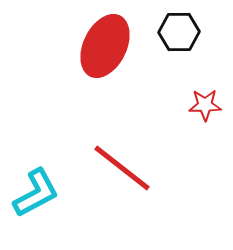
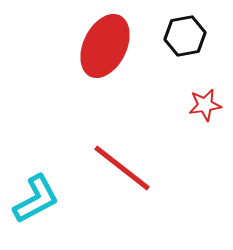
black hexagon: moved 6 px right, 4 px down; rotated 9 degrees counterclockwise
red star: rotated 8 degrees counterclockwise
cyan L-shape: moved 6 px down
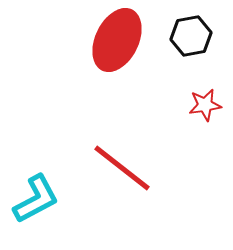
black hexagon: moved 6 px right
red ellipse: moved 12 px right, 6 px up
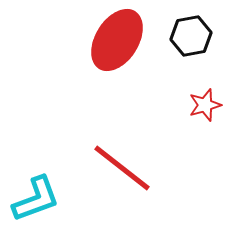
red ellipse: rotated 6 degrees clockwise
red star: rotated 8 degrees counterclockwise
cyan L-shape: rotated 8 degrees clockwise
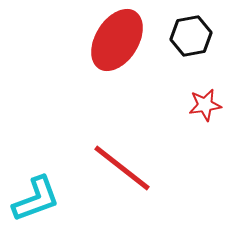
red star: rotated 8 degrees clockwise
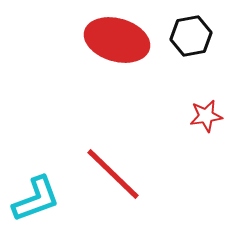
red ellipse: rotated 74 degrees clockwise
red star: moved 1 px right, 11 px down
red line: moved 9 px left, 6 px down; rotated 6 degrees clockwise
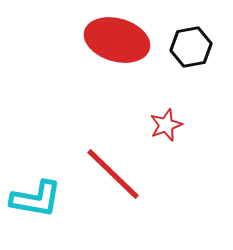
black hexagon: moved 11 px down
red star: moved 40 px left, 9 px down; rotated 12 degrees counterclockwise
cyan L-shape: rotated 30 degrees clockwise
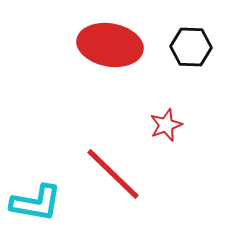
red ellipse: moved 7 px left, 5 px down; rotated 6 degrees counterclockwise
black hexagon: rotated 12 degrees clockwise
cyan L-shape: moved 4 px down
